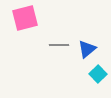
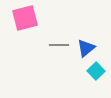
blue triangle: moved 1 px left, 1 px up
cyan square: moved 2 px left, 3 px up
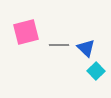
pink square: moved 1 px right, 14 px down
blue triangle: rotated 36 degrees counterclockwise
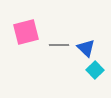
cyan square: moved 1 px left, 1 px up
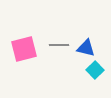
pink square: moved 2 px left, 17 px down
blue triangle: rotated 30 degrees counterclockwise
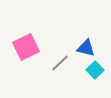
gray line: moved 1 px right, 18 px down; rotated 42 degrees counterclockwise
pink square: moved 2 px right, 2 px up; rotated 12 degrees counterclockwise
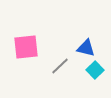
pink square: rotated 20 degrees clockwise
gray line: moved 3 px down
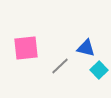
pink square: moved 1 px down
cyan square: moved 4 px right
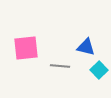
blue triangle: moved 1 px up
gray line: rotated 48 degrees clockwise
